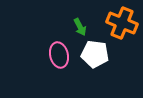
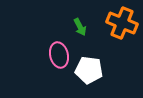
white pentagon: moved 6 px left, 16 px down
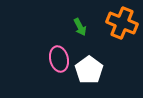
pink ellipse: moved 4 px down
white pentagon: rotated 28 degrees clockwise
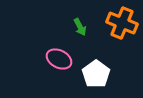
pink ellipse: rotated 50 degrees counterclockwise
white pentagon: moved 7 px right, 4 px down
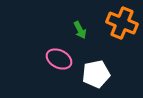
green arrow: moved 3 px down
white pentagon: rotated 24 degrees clockwise
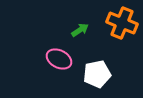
green arrow: rotated 96 degrees counterclockwise
white pentagon: moved 1 px right
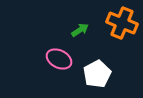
white pentagon: rotated 16 degrees counterclockwise
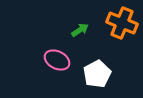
pink ellipse: moved 2 px left, 1 px down
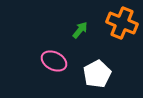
green arrow: rotated 18 degrees counterclockwise
pink ellipse: moved 3 px left, 1 px down
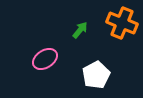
pink ellipse: moved 9 px left, 2 px up; rotated 60 degrees counterclockwise
white pentagon: moved 1 px left, 1 px down
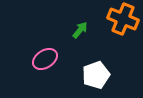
orange cross: moved 1 px right, 4 px up
white pentagon: rotated 8 degrees clockwise
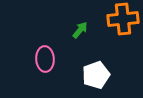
orange cross: rotated 28 degrees counterclockwise
pink ellipse: rotated 60 degrees counterclockwise
